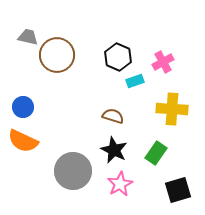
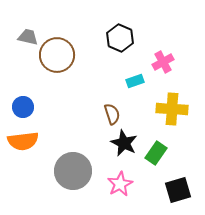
black hexagon: moved 2 px right, 19 px up
brown semicircle: moved 1 px left, 2 px up; rotated 55 degrees clockwise
orange semicircle: rotated 32 degrees counterclockwise
black star: moved 10 px right, 7 px up
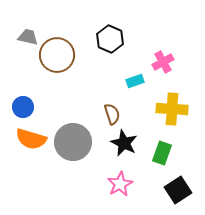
black hexagon: moved 10 px left, 1 px down
orange semicircle: moved 8 px right, 2 px up; rotated 24 degrees clockwise
green rectangle: moved 6 px right; rotated 15 degrees counterclockwise
gray circle: moved 29 px up
black square: rotated 16 degrees counterclockwise
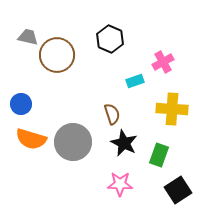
blue circle: moved 2 px left, 3 px up
green rectangle: moved 3 px left, 2 px down
pink star: rotated 30 degrees clockwise
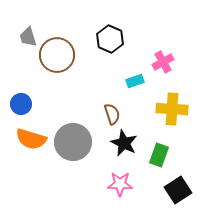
gray trapezoid: rotated 120 degrees counterclockwise
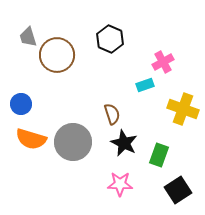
cyan rectangle: moved 10 px right, 4 px down
yellow cross: moved 11 px right; rotated 16 degrees clockwise
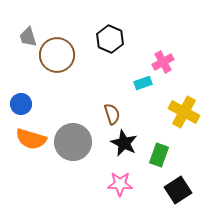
cyan rectangle: moved 2 px left, 2 px up
yellow cross: moved 1 px right, 3 px down; rotated 8 degrees clockwise
